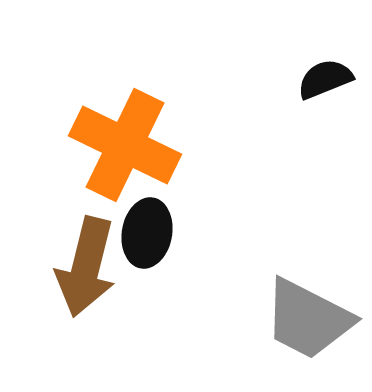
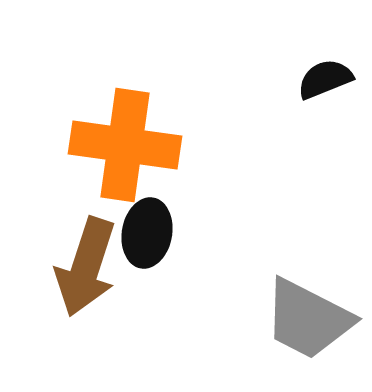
orange cross: rotated 18 degrees counterclockwise
brown arrow: rotated 4 degrees clockwise
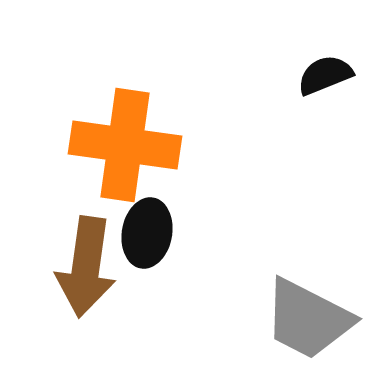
black semicircle: moved 4 px up
brown arrow: rotated 10 degrees counterclockwise
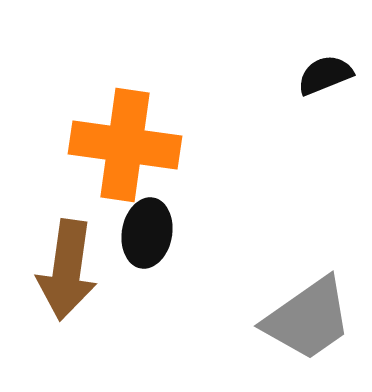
brown arrow: moved 19 px left, 3 px down
gray trapezoid: rotated 62 degrees counterclockwise
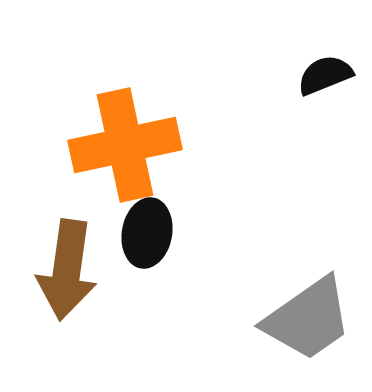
orange cross: rotated 20 degrees counterclockwise
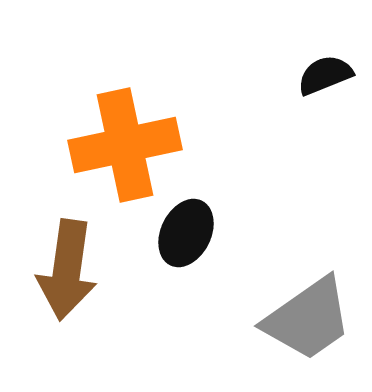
black ellipse: moved 39 px right; rotated 16 degrees clockwise
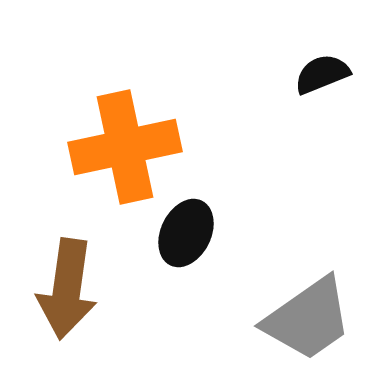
black semicircle: moved 3 px left, 1 px up
orange cross: moved 2 px down
brown arrow: moved 19 px down
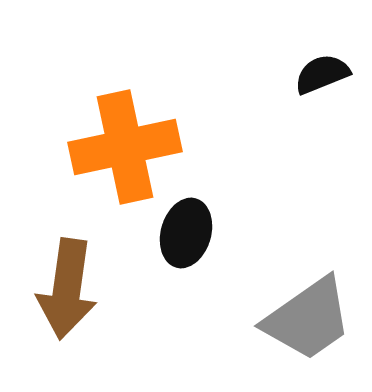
black ellipse: rotated 10 degrees counterclockwise
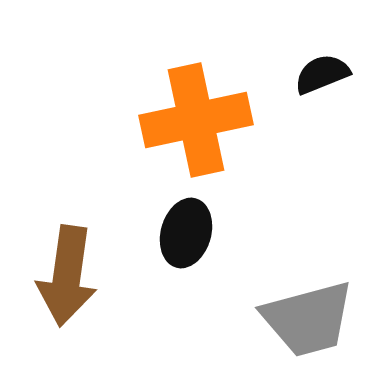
orange cross: moved 71 px right, 27 px up
brown arrow: moved 13 px up
gray trapezoid: rotated 20 degrees clockwise
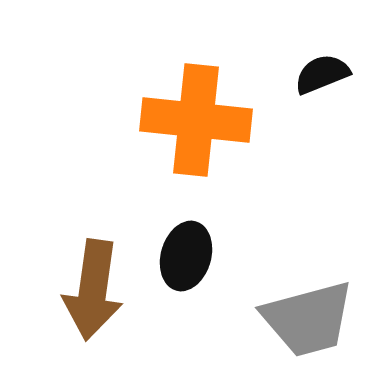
orange cross: rotated 18 degrees clockwise
black ellipse: moved 23 px down
brown arrow: moved 26 px right, 14 px down
